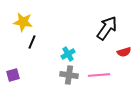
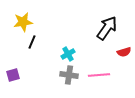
yellow star: rotated 18 degrees counterclockwise
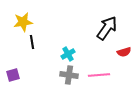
black line: rotated 32 degrees counterclockwise
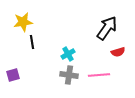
red semicircle: moved 6 px left
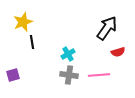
yellow star: rotated 12 degrees counterclockwise
